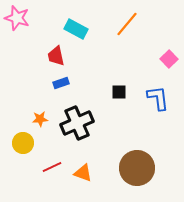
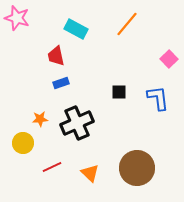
orange triangle: moved 7 px right; rotated 24 degrees clockwise
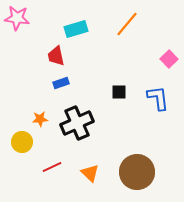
pink star: rotated 10 degrees counterclockwise
cyan rectangle: rotated 45 degrees counterclockwise
yellow circle: moved 1 px left, 1 px up
brown circle: moved 4 px down
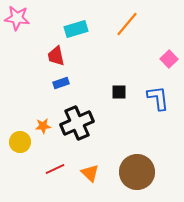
orange star: moved 3 px right, 7 px down
yellow circle: moved 2 px left
red line: moved 3 px right, 2 px down
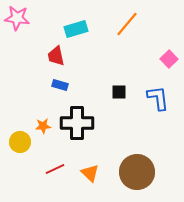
blue rectangle: moved 1 px left, 2 px down; rotated 35 degrees clockwise
black cross: rotated 24 degrees clockwise
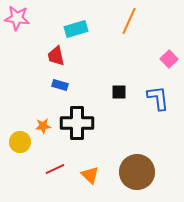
orange line: moved 2 px right, 3 px up; rotated 16 degrees counterclockwise
orange triangle: moved 2 px down
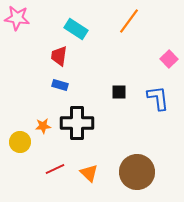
orange line: rotated 12 degrees clockwise
cyan rectangle: rotated 50 degrees clockwise
red trapezoid: moved 3 px right; rotated 20 degrees clockwise
orange triangle: moved 1 px left, 2 px up
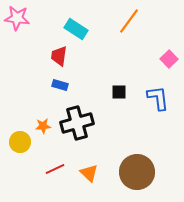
black cross: rotated 16 degrees counterclockwise
